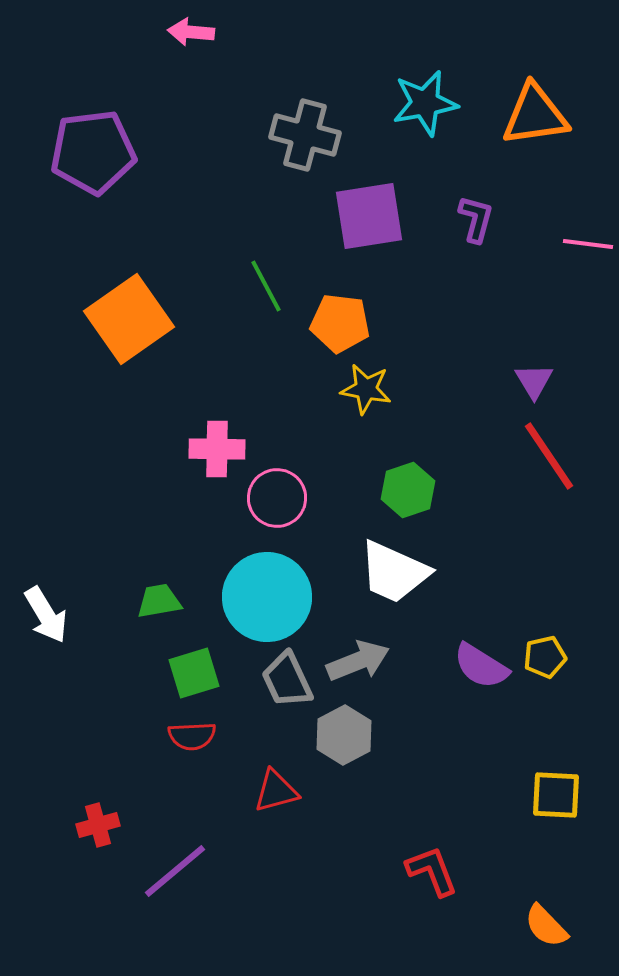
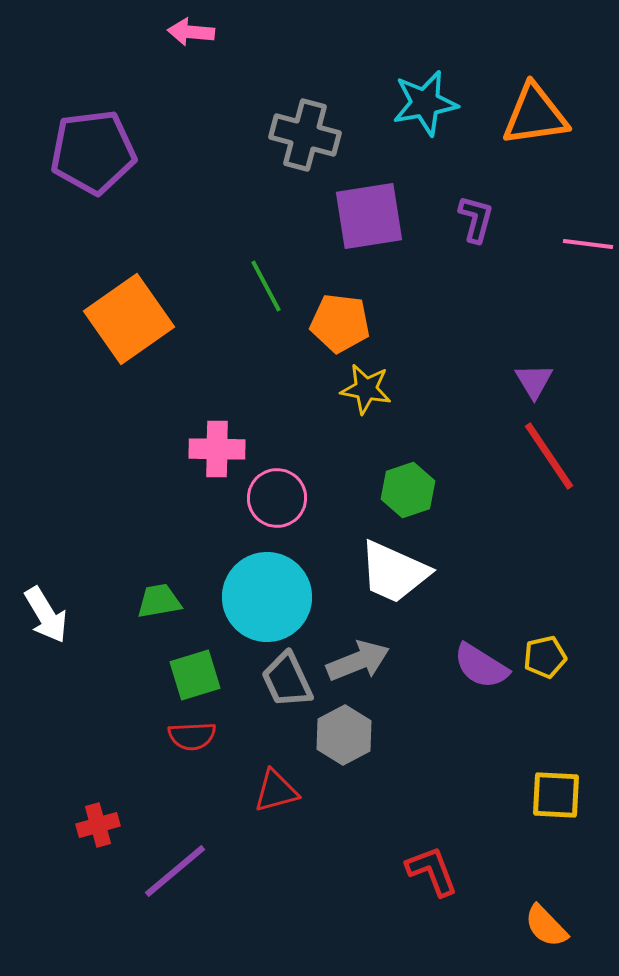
green square: moved 1 px right, 2 px down
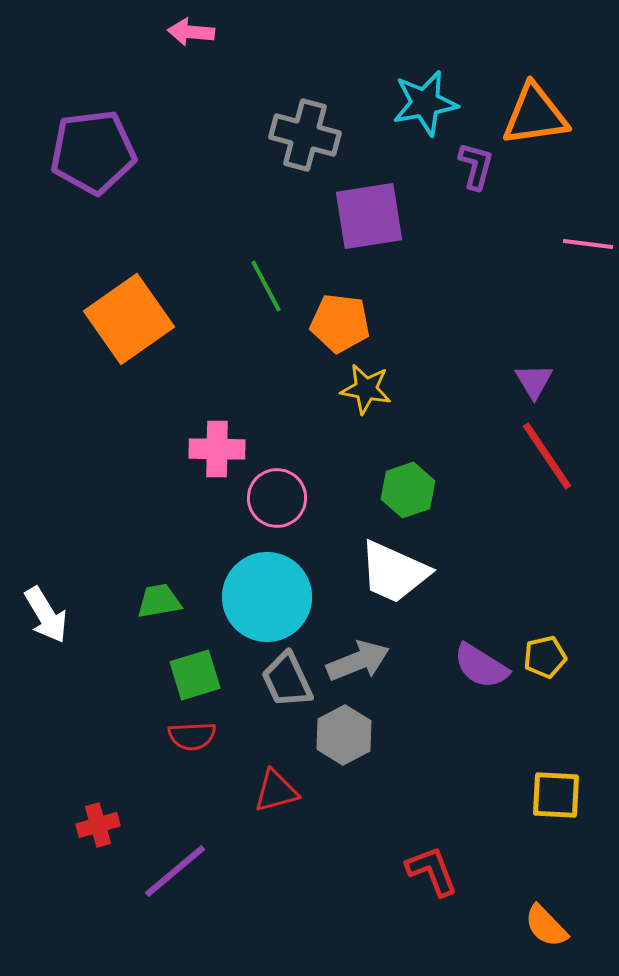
purple L-shape: moved 53 px up
red line: moved 2 px left
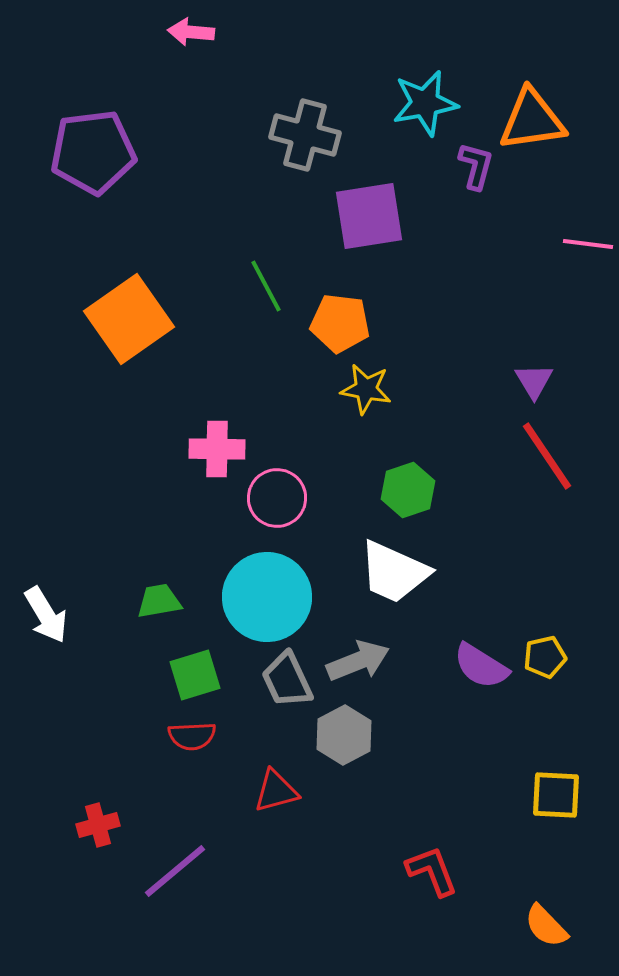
orange triangle: moved 3 px left, 5 px down
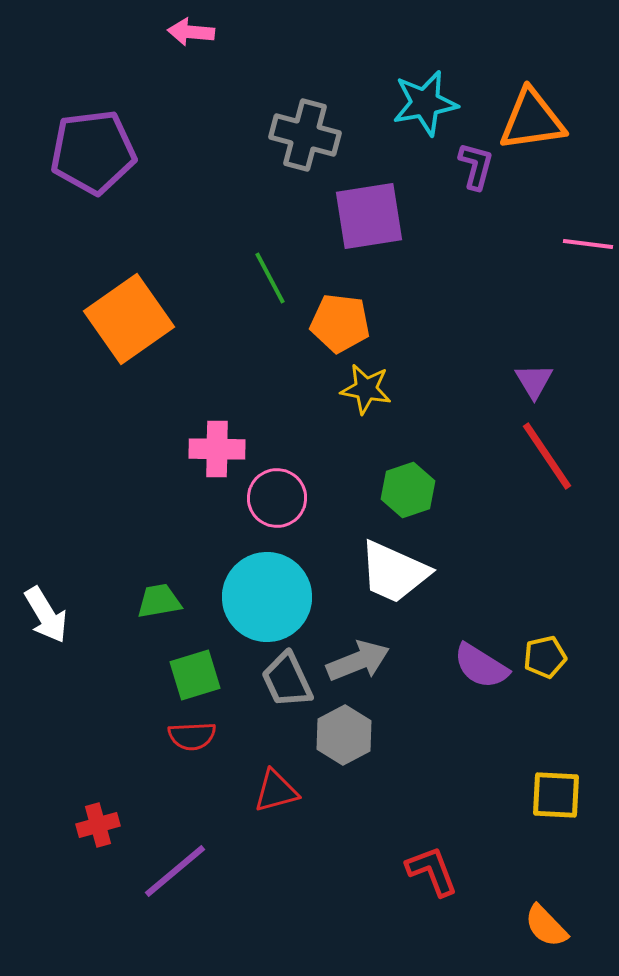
green line: moved 4 px right, 8 px up
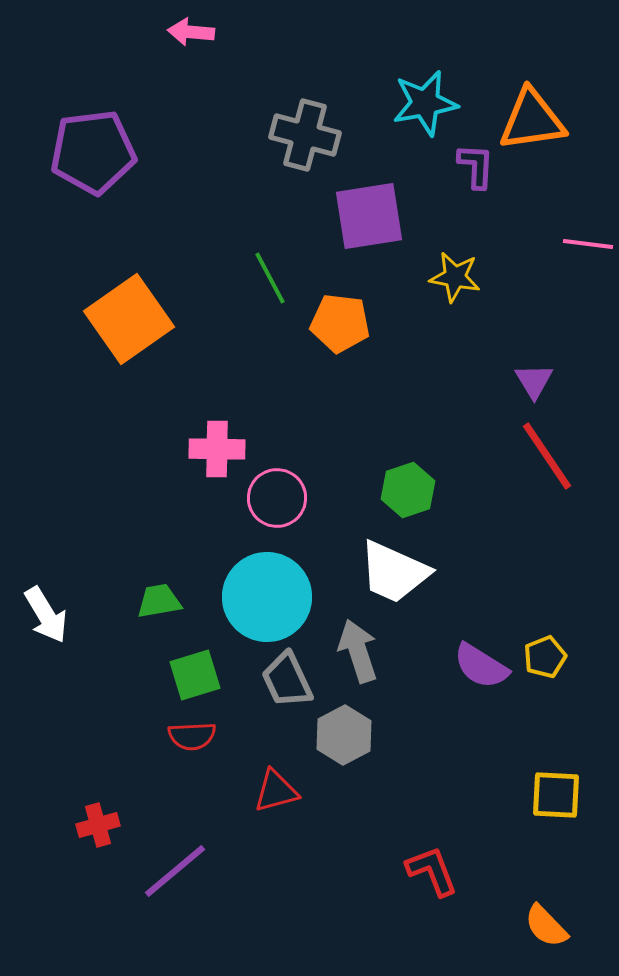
purple L-shape: rotated 12 degrees counterclockwise
yellow star: moved 89 px right, 112 px up
yellow pentagon: rotated 9 degrees counterclockwise
gray arrow: moved 10 px up; rotated 86 degrees counterclockwise
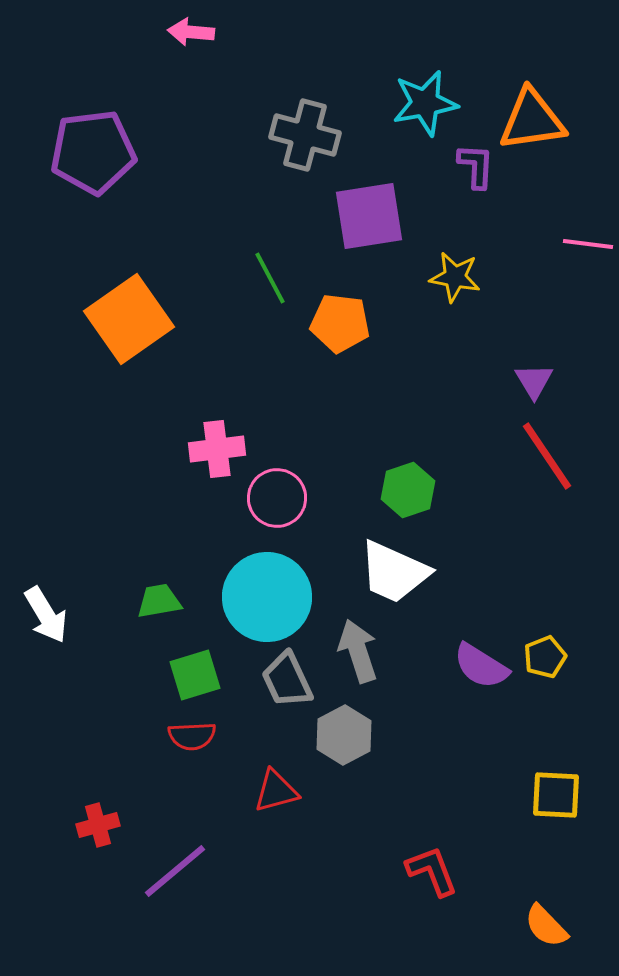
pink cross: rotated 8 degrees counterclockwise
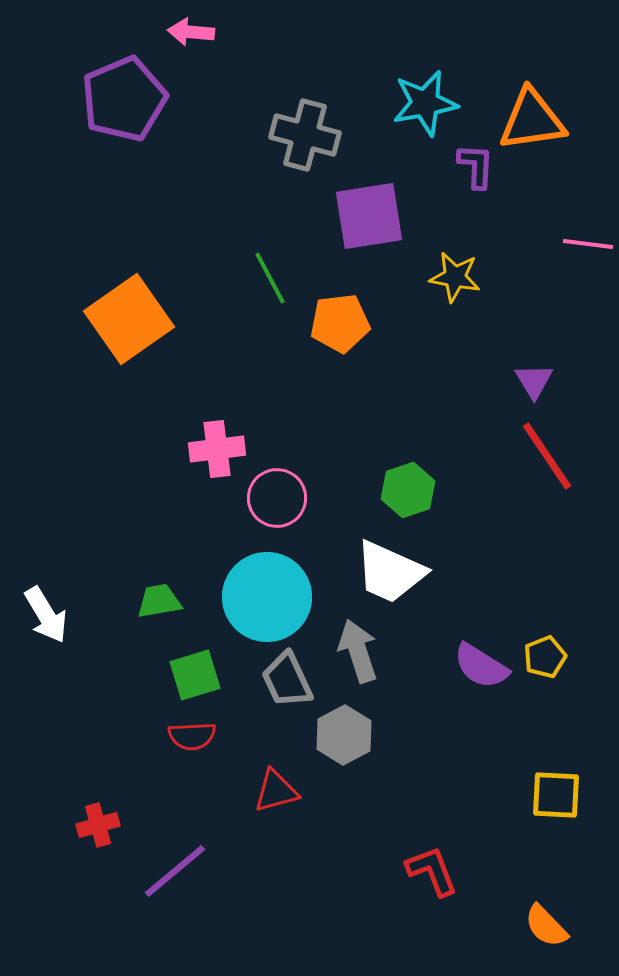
purple pentagon: moved 31 px right, 53 px up; rotated 16 degrees counterclockwise
orange pentagon: rotated 14 degrees counterclockwise
white trapezoid: moved 4 px left
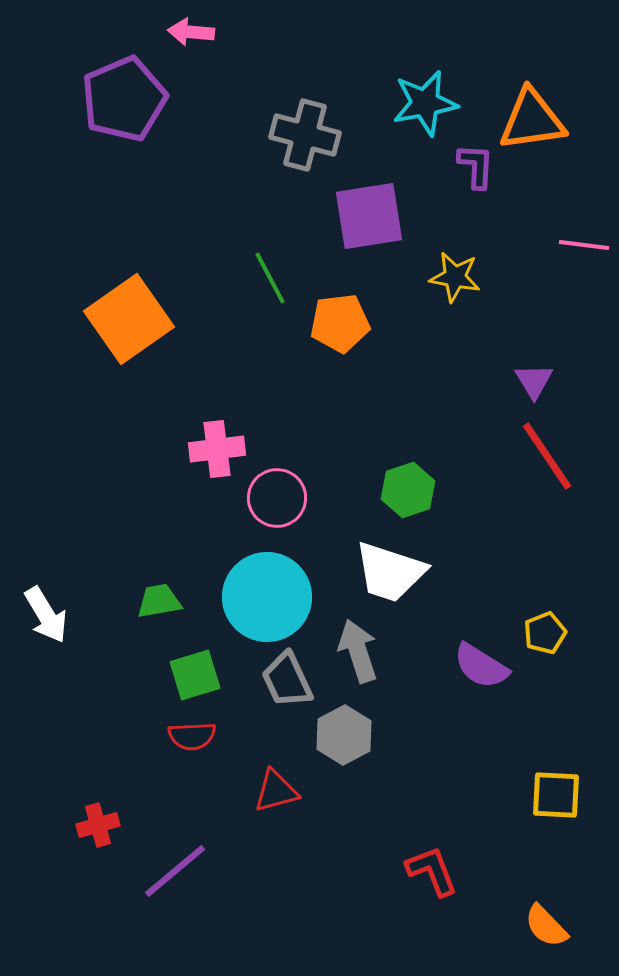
pink line: moved 4 px left, 1 px down
white trapezoid: rotated 6 degrees counterclockwise
yellow pentagon: moved 24 px up
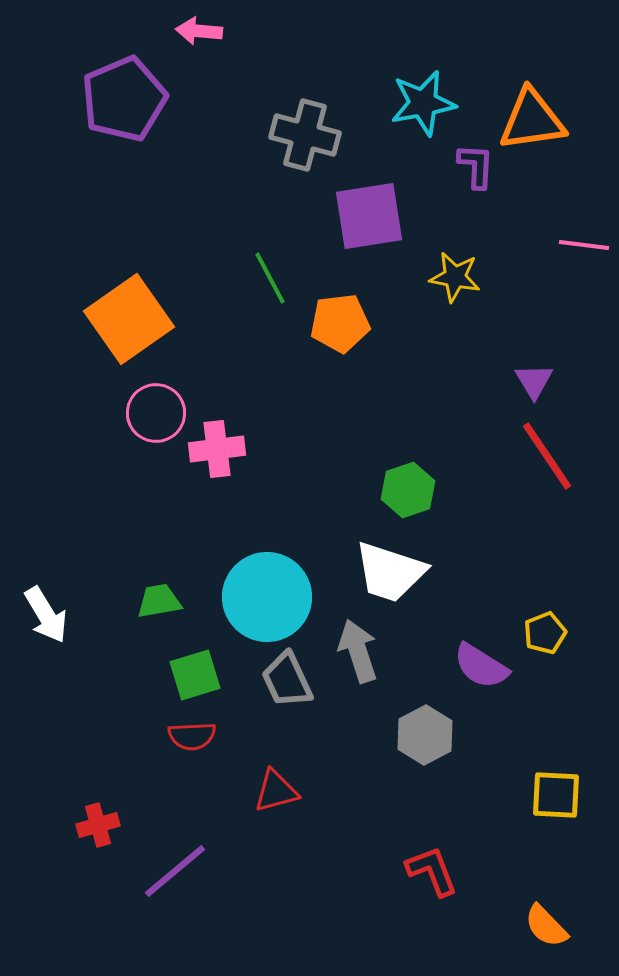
pink arrow: moved 8 px right, 1 px up
cyan star: moved 2 px left
pink circle: moved 121 px left, 85 px up
gray hexagon: moved 81 px right
